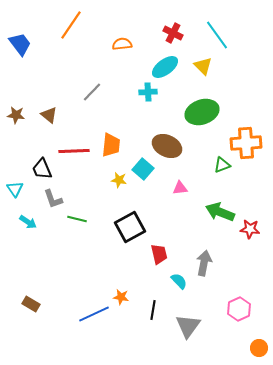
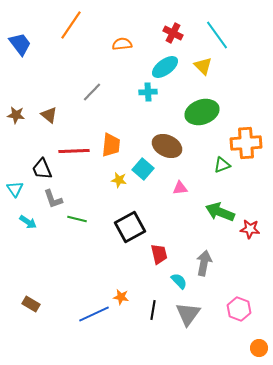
pink hexagon: rotated 15 degrees counterclockwise
gray triangle: moved 12 px up
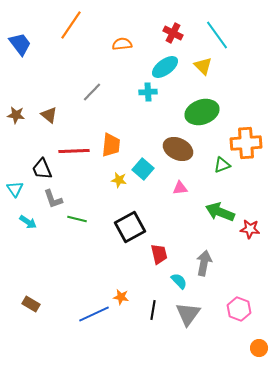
brown ellipse: moved 11 px right, 3 px down
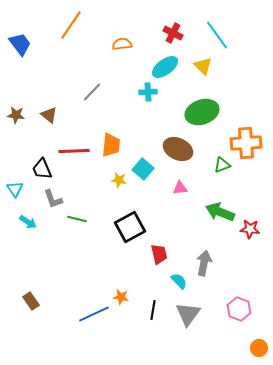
brown rectangle: moved 3 px up; rotated 24 degrees clockwise
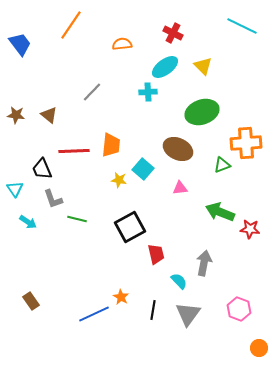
cyan line: moved 25 px right, 9 px up; rotated 28 degrees counterclockwise
red trapezoid: moved 3 px left
orange star: rotated 21 degrees clockwise
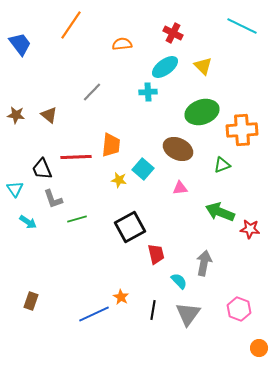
orange cross: moved 4 px left, 13 px up
red line: moved 2 px right, 6 px down
green line: rotated 30 degrees counterclockwise
brown rectangle: rotated 54 degrees clockwise
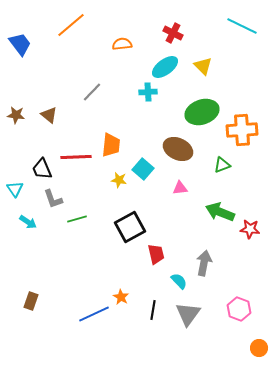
orange line: rotated 16 degrees clockwise
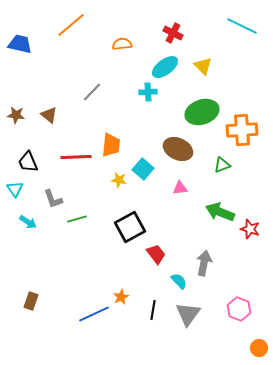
blue trapezoid: rotated 40 degrees counterclockwise
black trapezoid: moved 14 px left, 7 px up
red star: rotated 12 degrees clockwise
red trapezoid: rotated 25 degrees counterclockwise
orange star: rotated 14 degrees clockwise
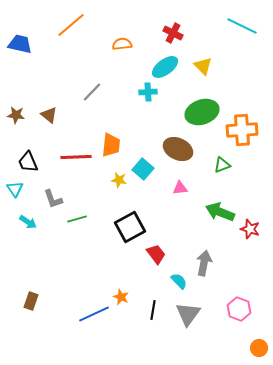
orange star: rotated 21 degrees counterclockwise
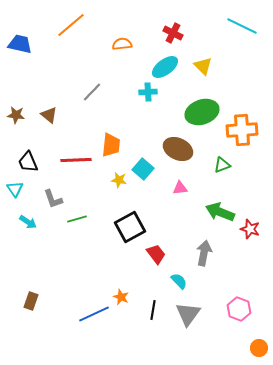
red line: moved 3 px down
gray arrow: moved 10 px up
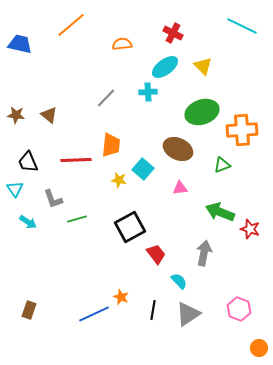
gray line: moved 14 px right, 6 px down
brown rectangle: moved 2 px left, 9 px down
gray triangle: rotated 20 degrees clockwise
